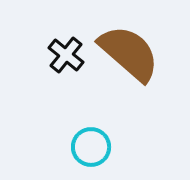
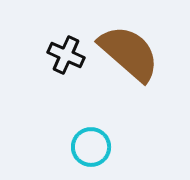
black cross: rotated 15 degrees counterclockwise
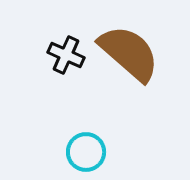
cyan circle: moved 5 px left, 5 px down
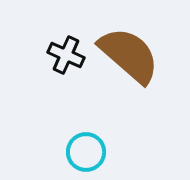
brown semicircle: moved 2 px down
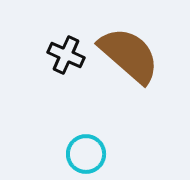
cyan circle: moved 2 px down
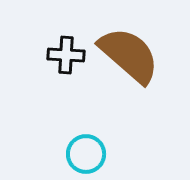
black cross: rotated 21 degrees counterclockwise
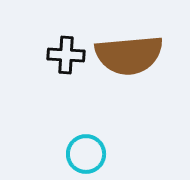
brown semicircle: rotated 134 degrees clockwise
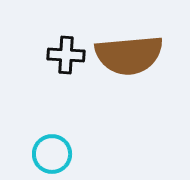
cyan circle: moved 34 px left
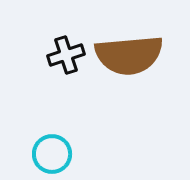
black cross: rotated 21 degrees counterclockwise
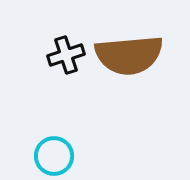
cyan circle: moved 2 px right, 2 px down
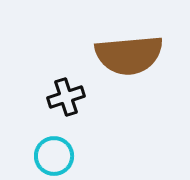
black cross: moved 42 px down
